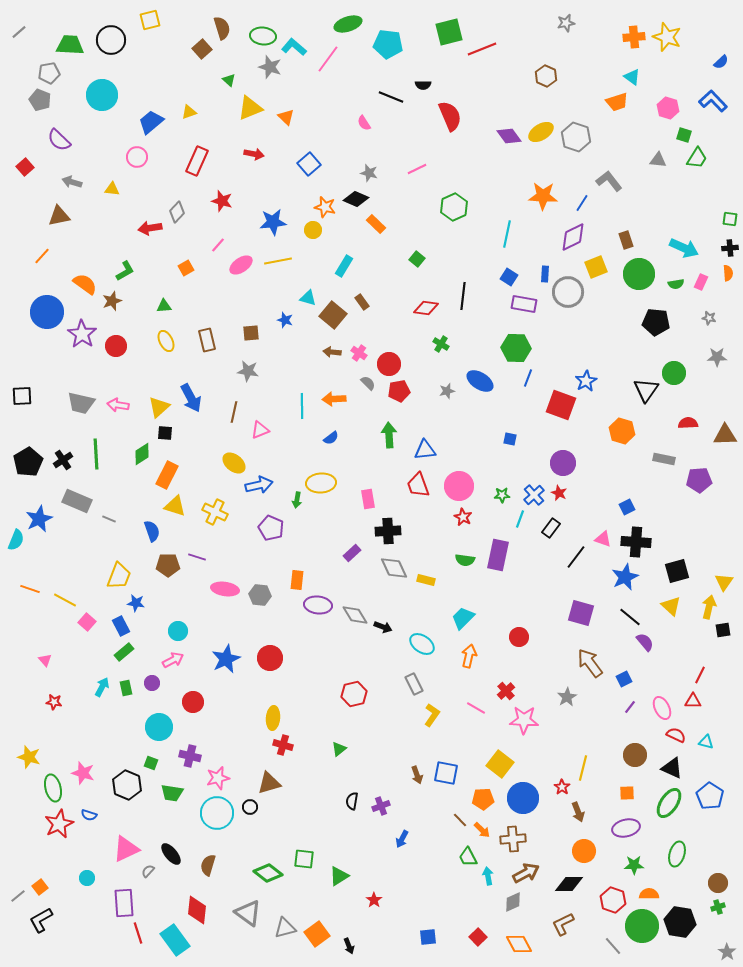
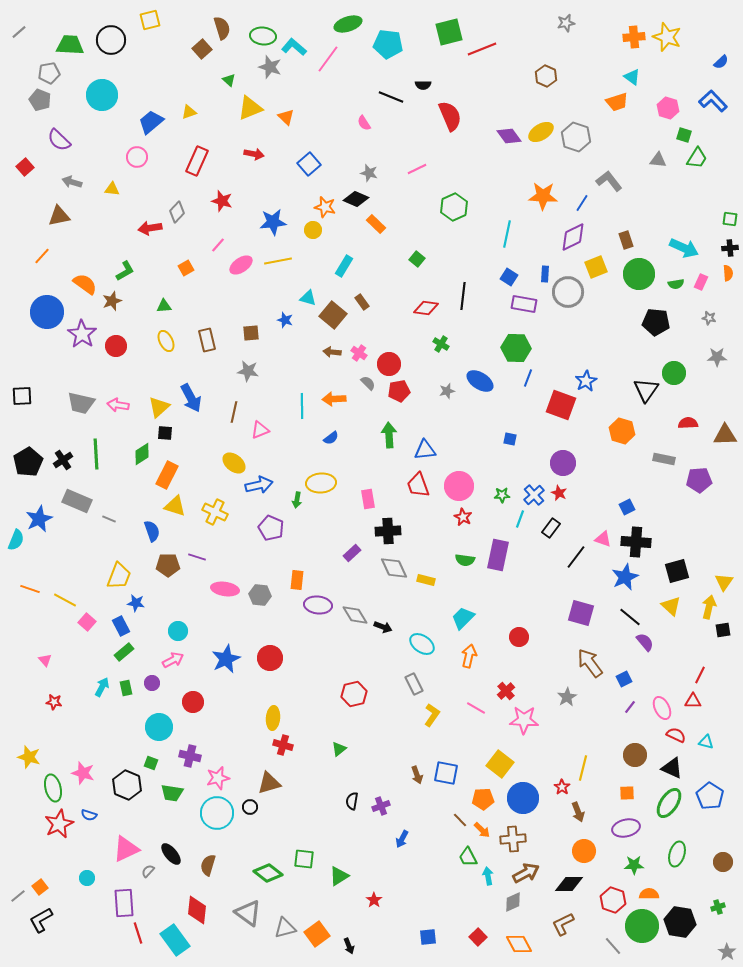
brown circle at (718, 883): moved 5 px right, 21 px up
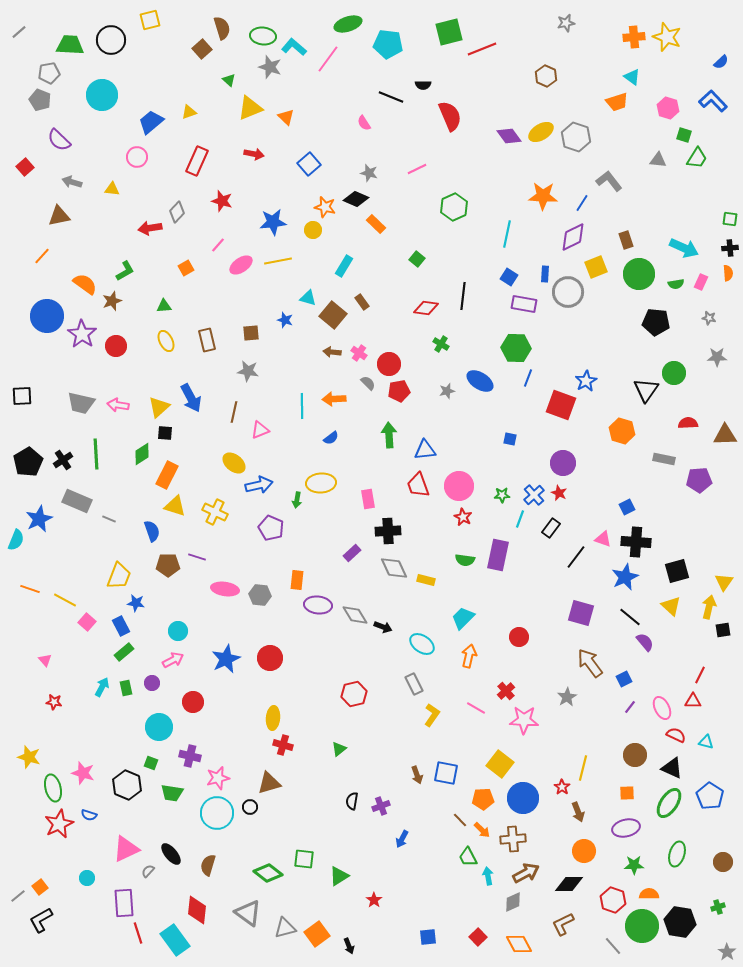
blue circle at (47, 312): moved 4 px down
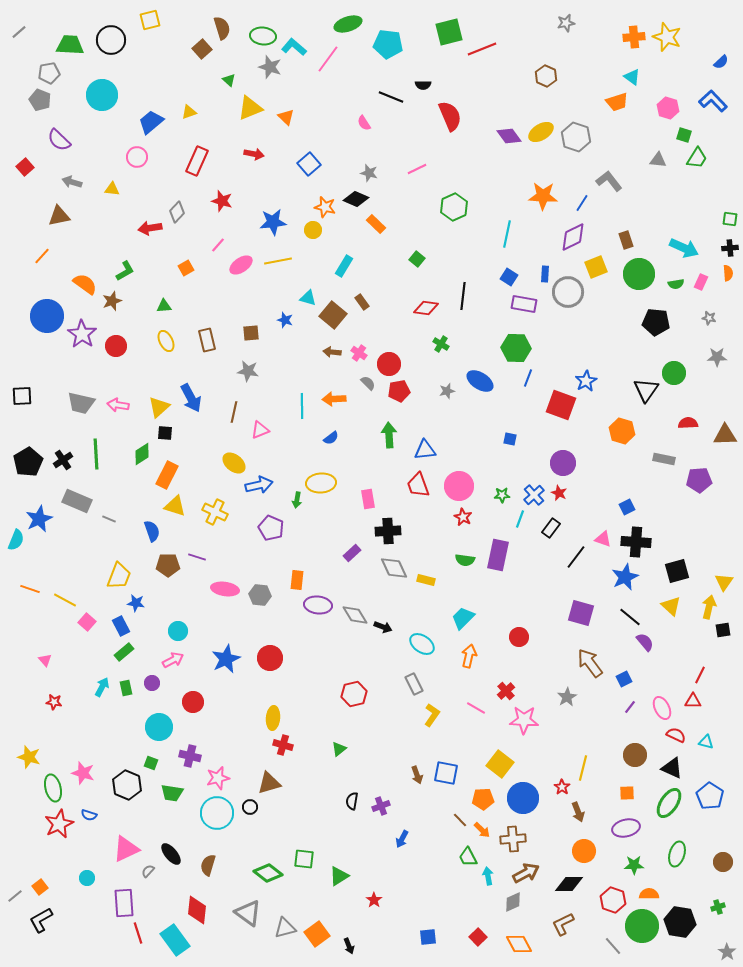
gray line at (18, 896): moved 3 px left
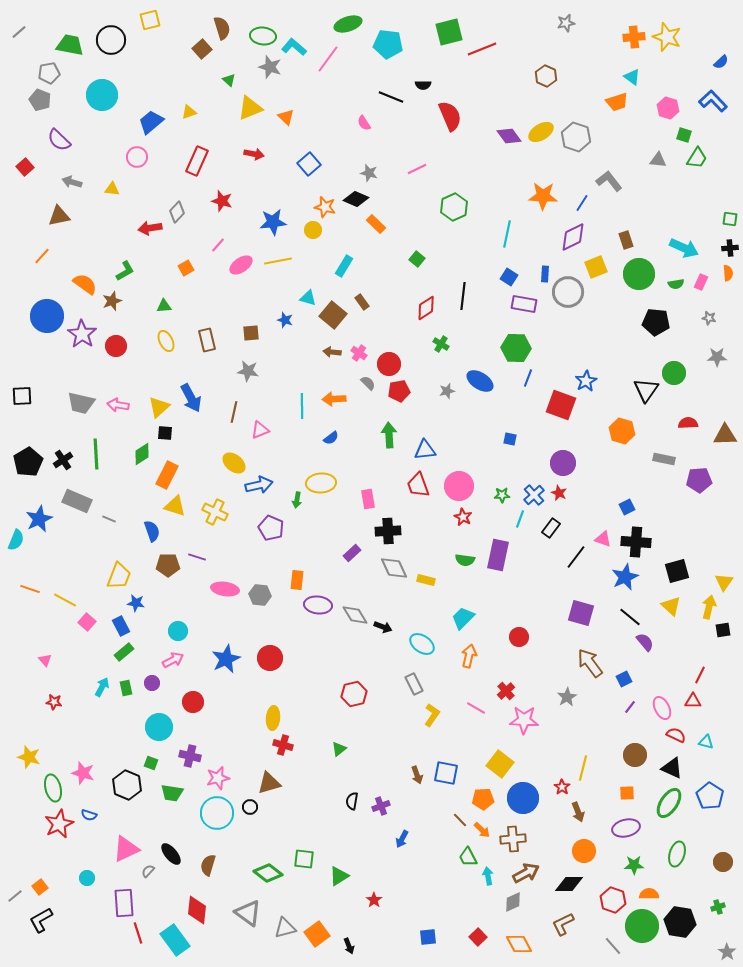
green trapezoid at (70, 45): rotated 8 degrees clockwise
red diamond at (426, 308): rotated 40 degrees counterclockwise
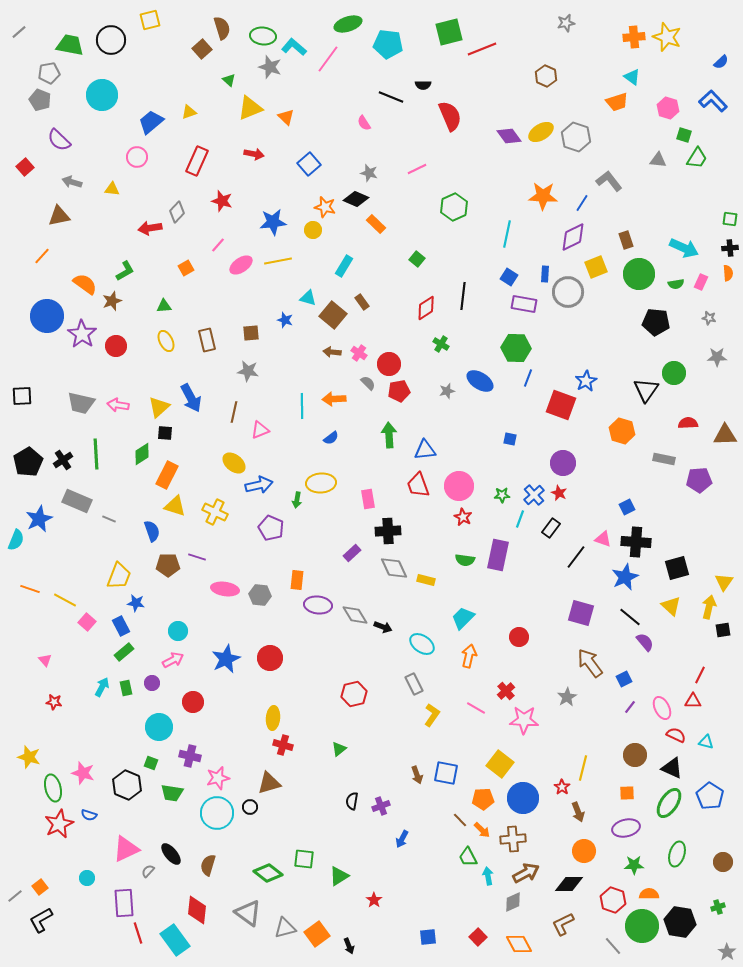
black square at (677, 571): moved 3 px up
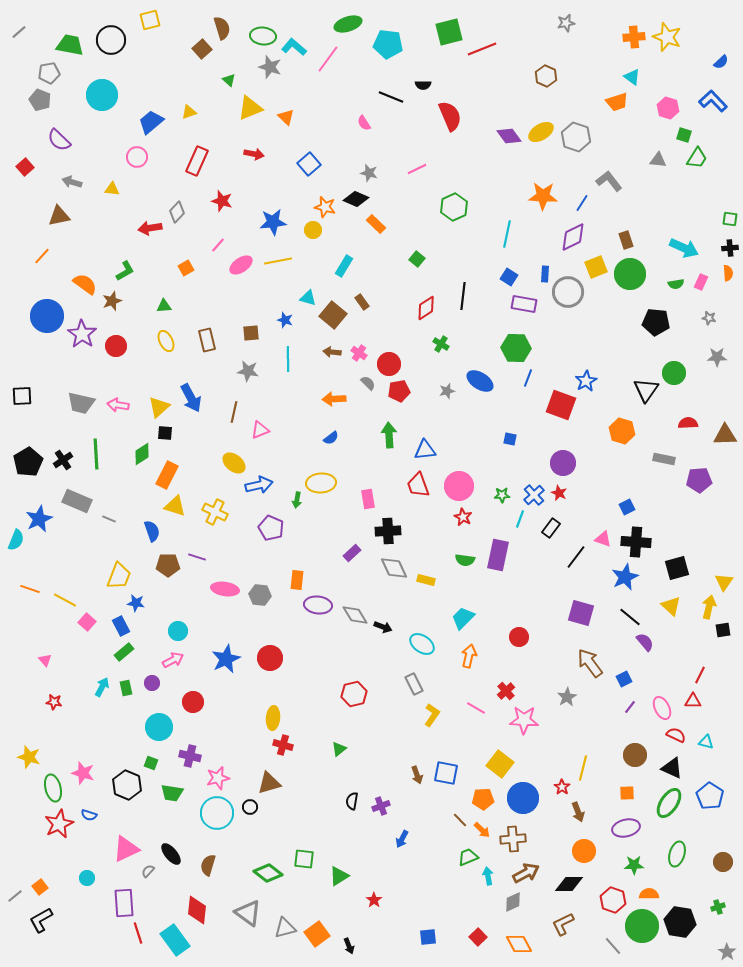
green circle at (639, 274): moved 9 px left
cyan line at (302, 406): moved 14 px left, 47 px up
green trapezoid at (468, 857): rotated 95 degrees clockwise
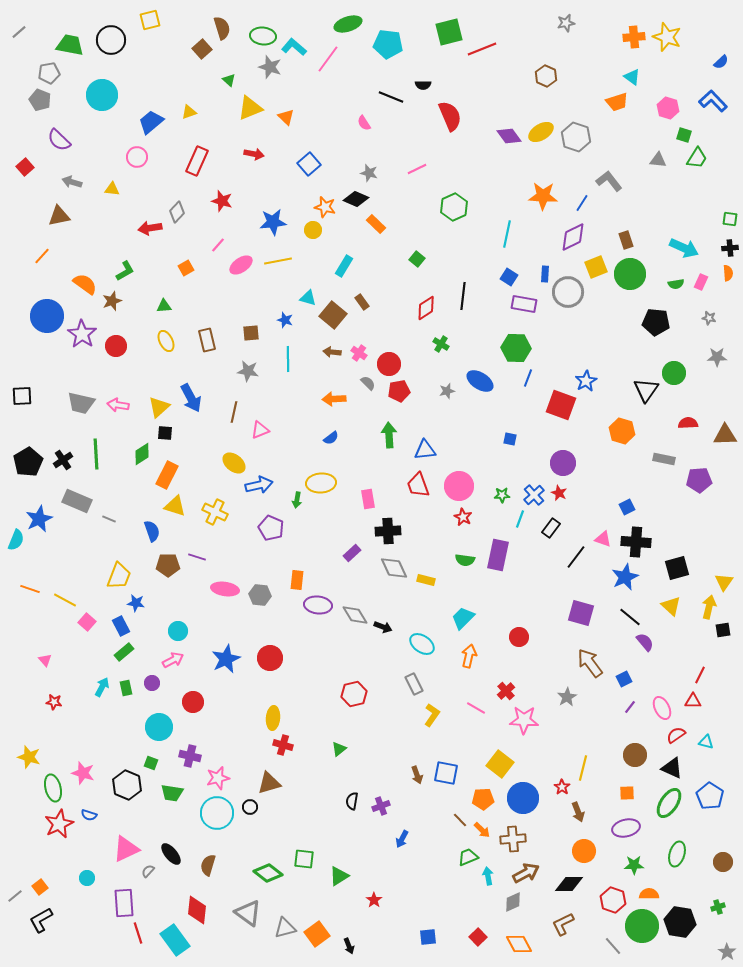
red semicircle at (676, 735): rotated 60 degrees counterclockwise
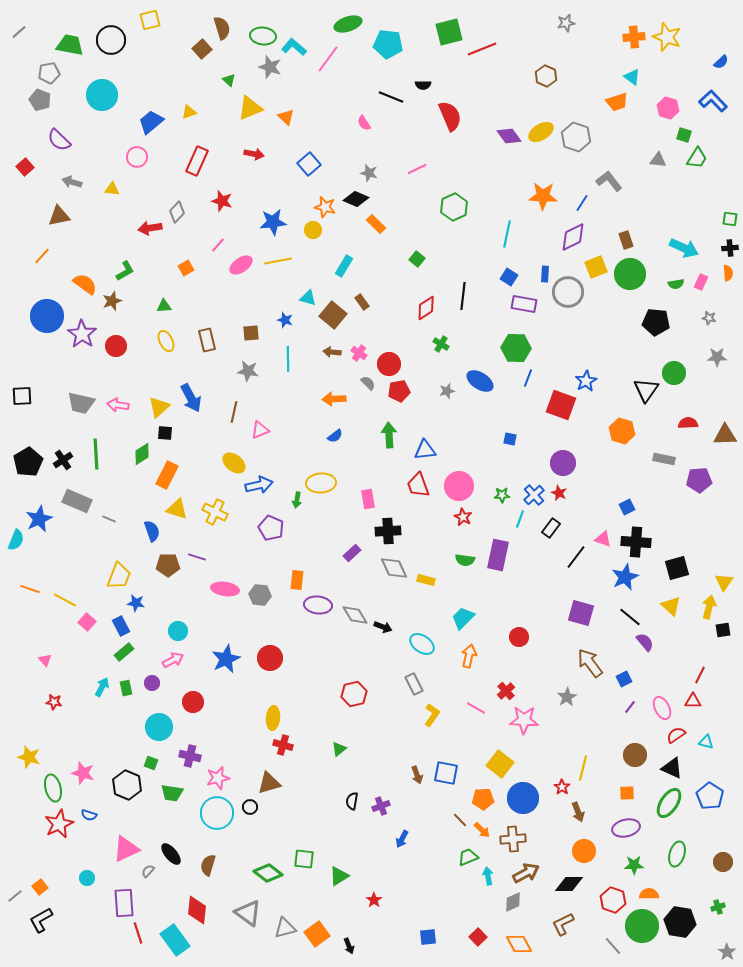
blue semicircle at (331, 438): moved 4 px right, 2 px up
yellow triangle at (175, 506): moved 2 px right, 3 px down
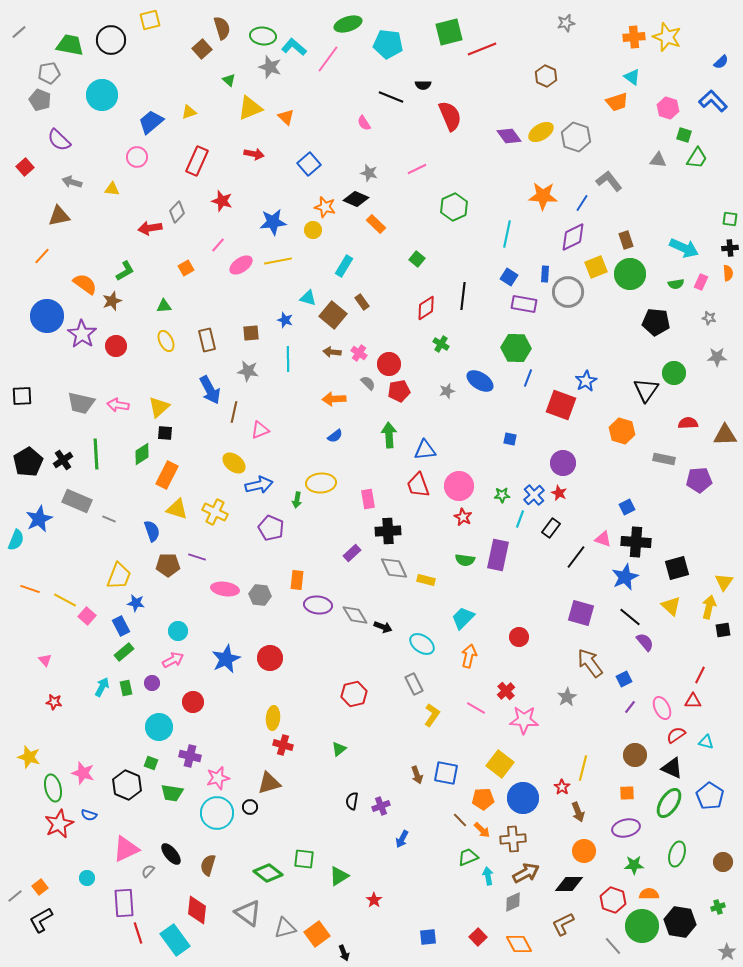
blue arrow at (191, 398): moved 19 px right, 8 px up
pink square at (87, 622): moved 6 px up
black arrow at (349, 946): moved 5 px left, 7 px down
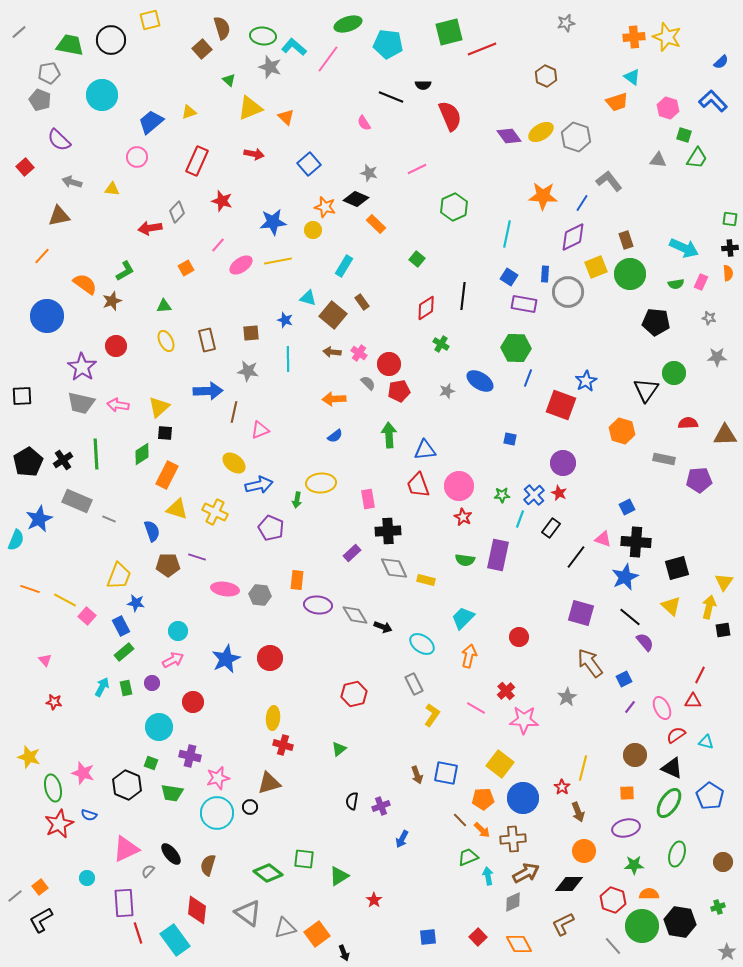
purple star at (82, 334): moved 33 px down
blue arrow at (210, 390): moved 2 px left, 1 px down; rotated 64 degrees counterclockwise
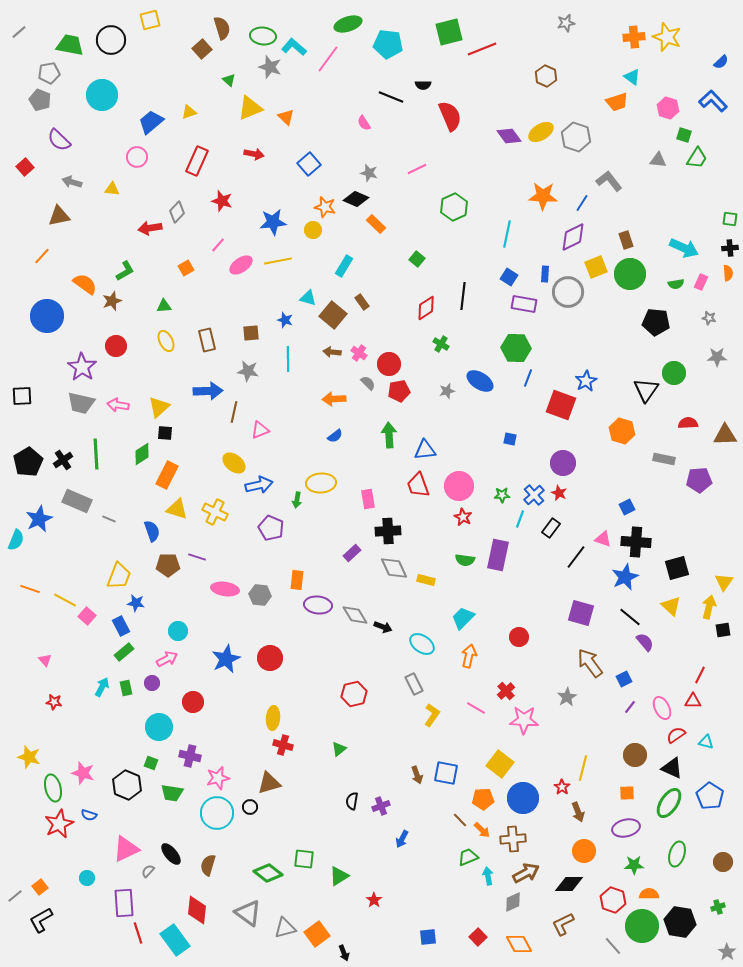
pink arrow at (173, 660): moved 6 px left, 1 px up
